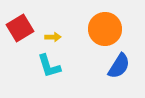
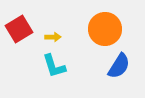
red square: moved 1 px left, 1 px down
cyan L-shape: moved 5 px right
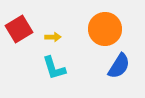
cyan L-shape: moved 2 px down
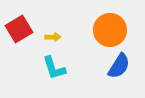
orange circle: moved 5 px right, 1 px down
